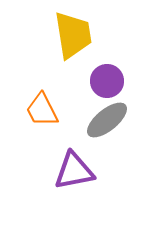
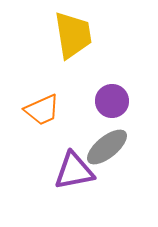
purple circle: moved 5 px right, 20 px down
orange trapezoid: rotated 87 degrees counterclockwise
gray ellipse: moved 27 px down
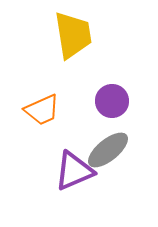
gray ellipse: moved 1 px right, 3 px down
purple triangle: rotated 12 degrees counterclockwise
